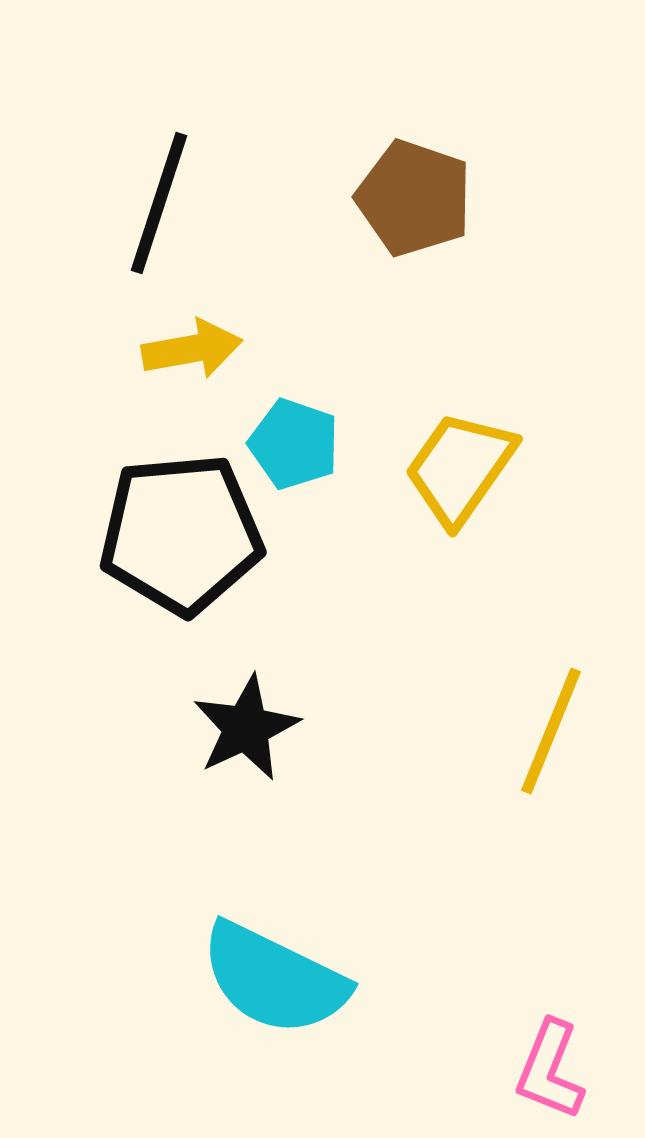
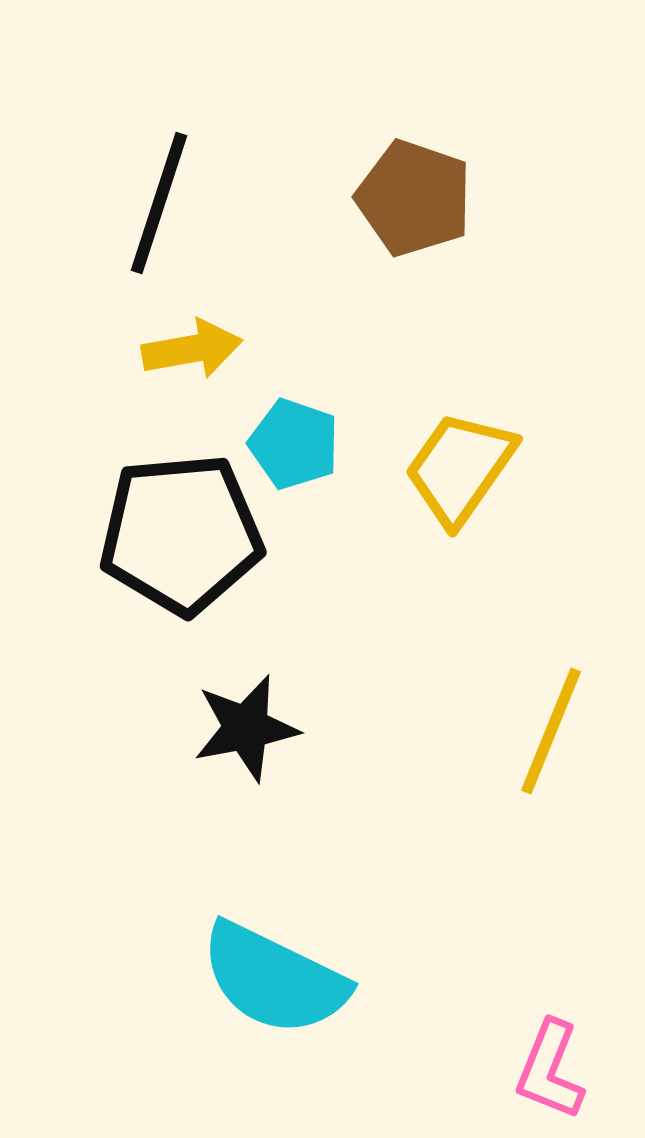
black star: rotated 14 degrees clockwise
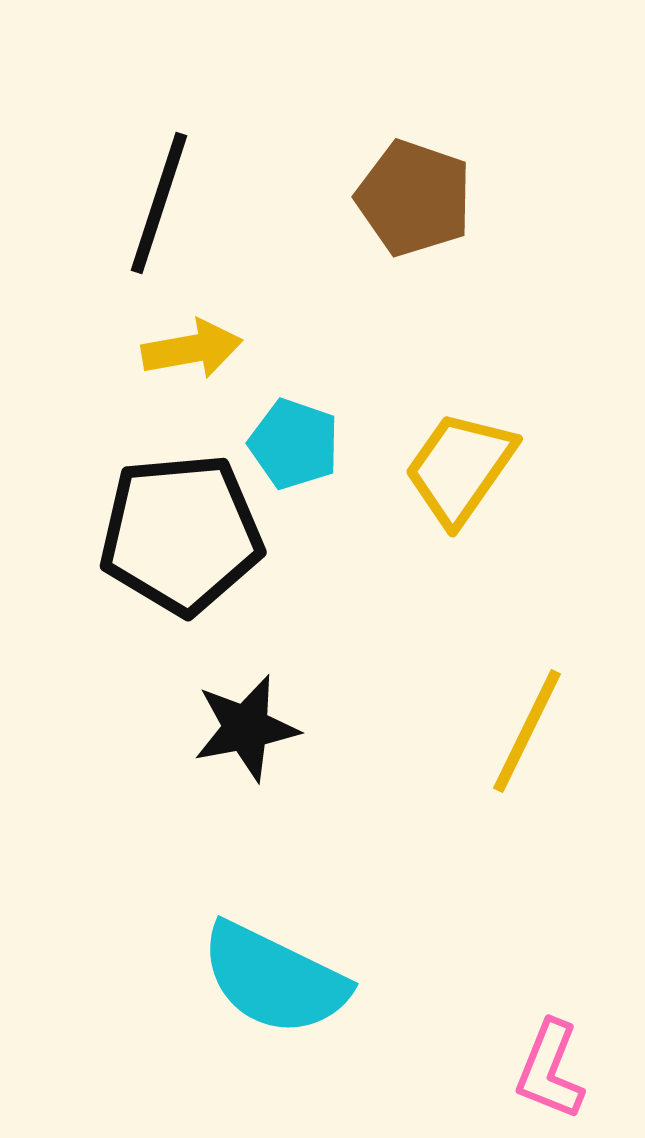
yellow line: moved 24 px left; rotated 4 degrees clockwise
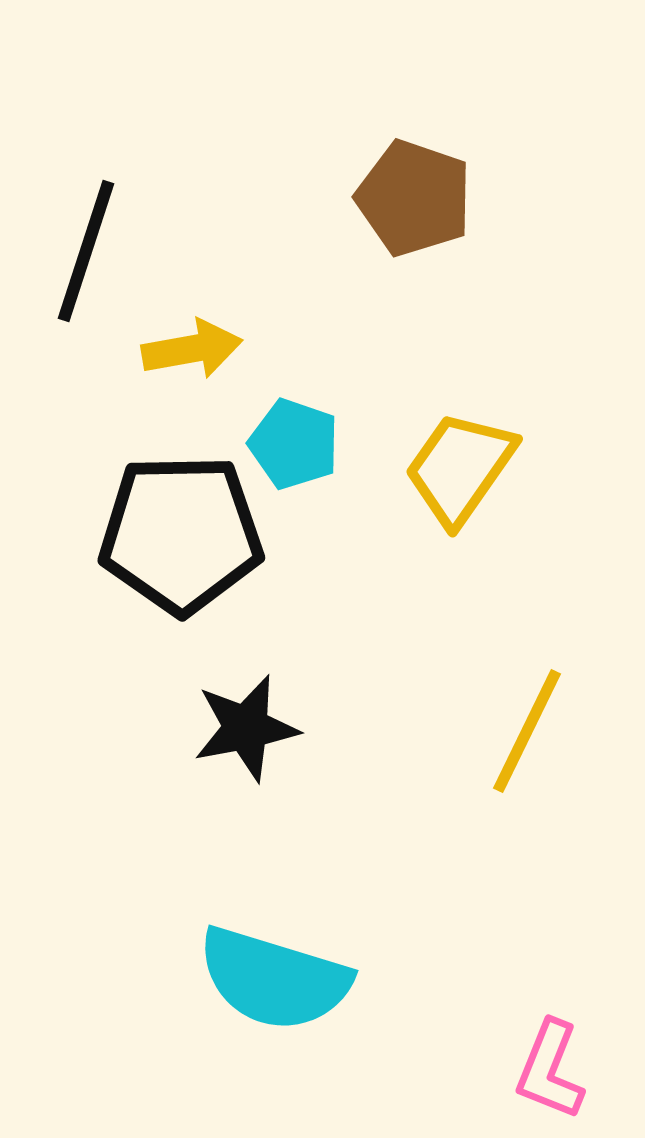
black line: moved 73 px left, 48 px down
black pentagon: rotated 4 degrees clockwise
cyan semicircle: rotated 9 degrees counterclockwise
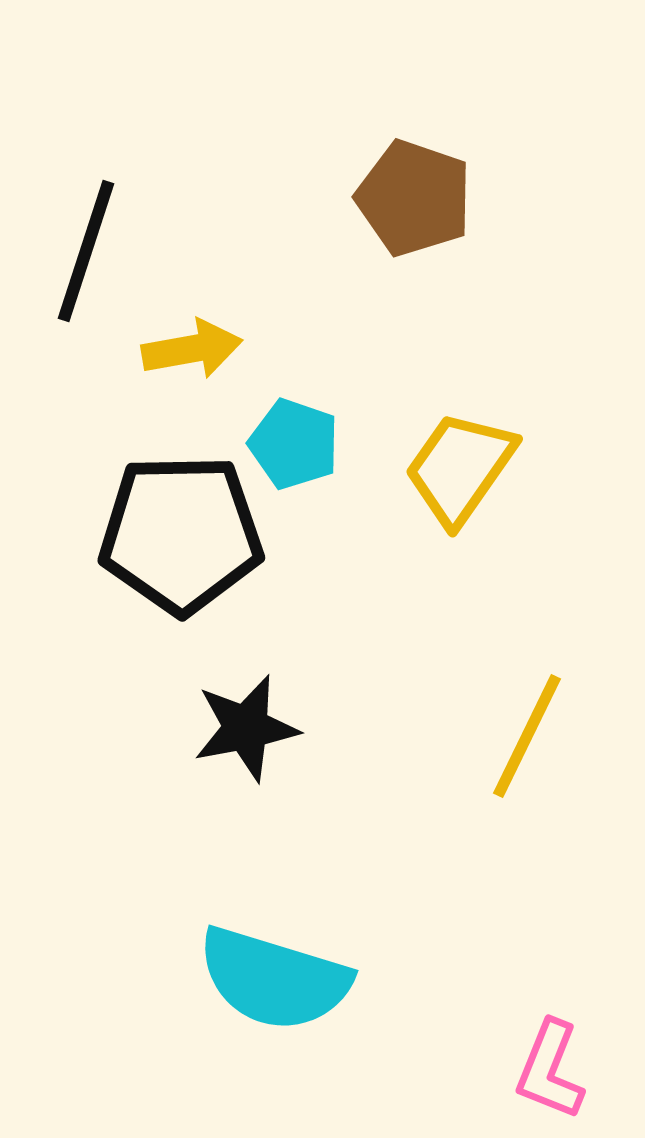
yellow line: moved 5 px down
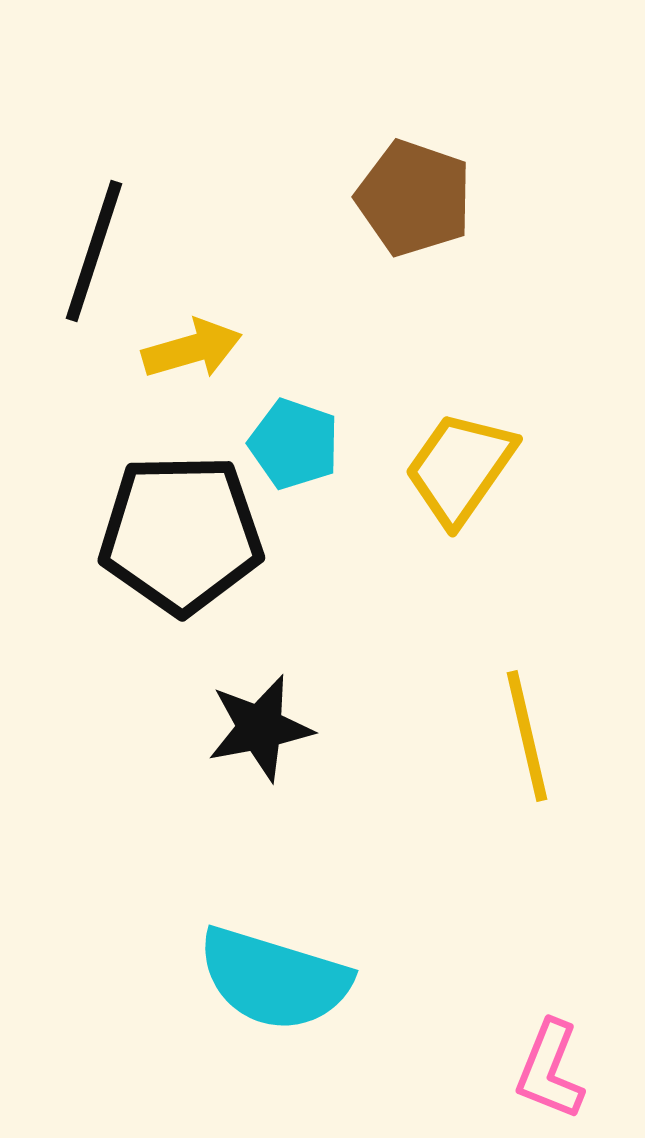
black line: moved 8 px right
yellow arrow: rotated 6 degrees counterclockwise
black star: moved 14 px right
yellow line: rotated 39 degrees counterclockwise
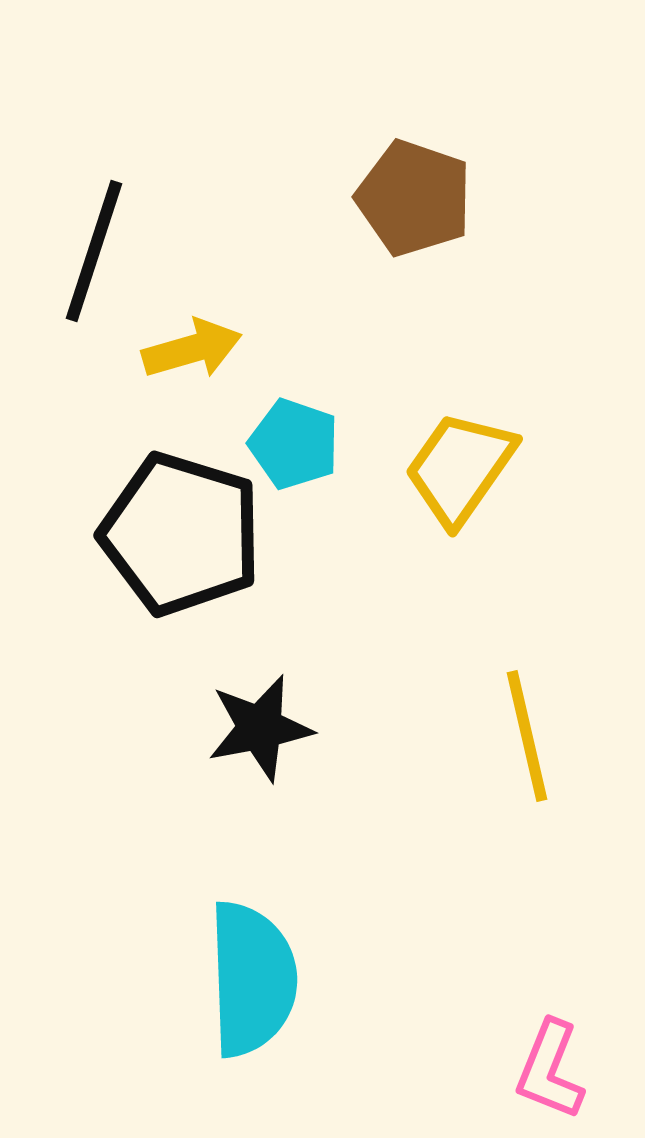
black pentagon: rotated 18 degrees clockwise
cyan semicircle: moved 22 px left; rotated 109 degrees counterclockwise
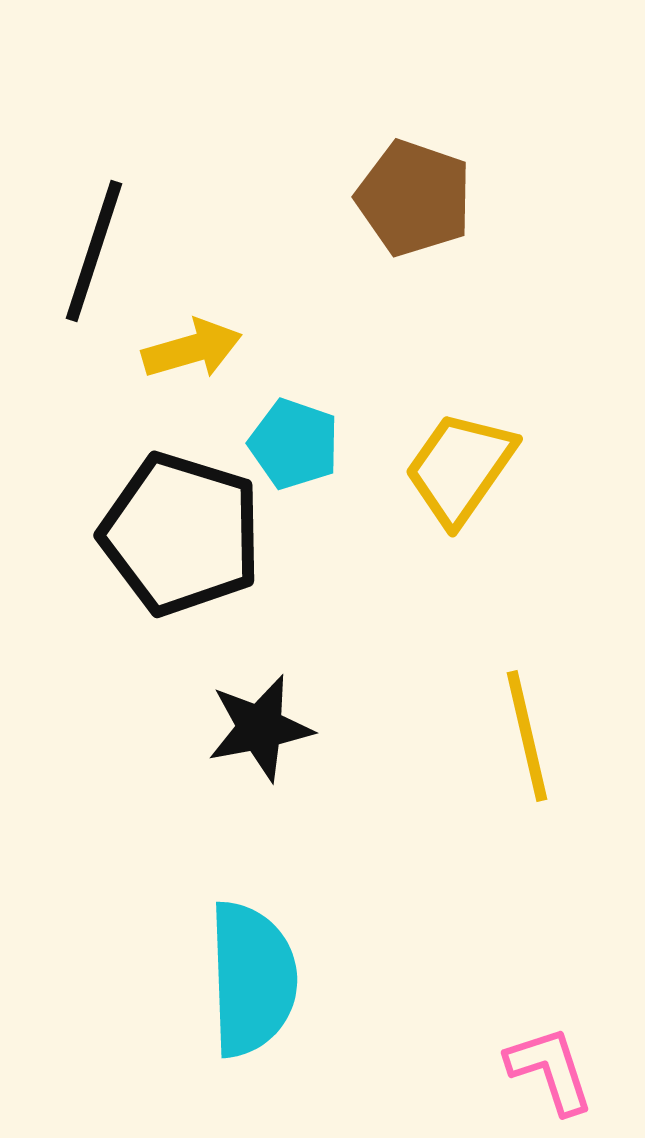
pink L-shape: rotated 140 degrees clockwise
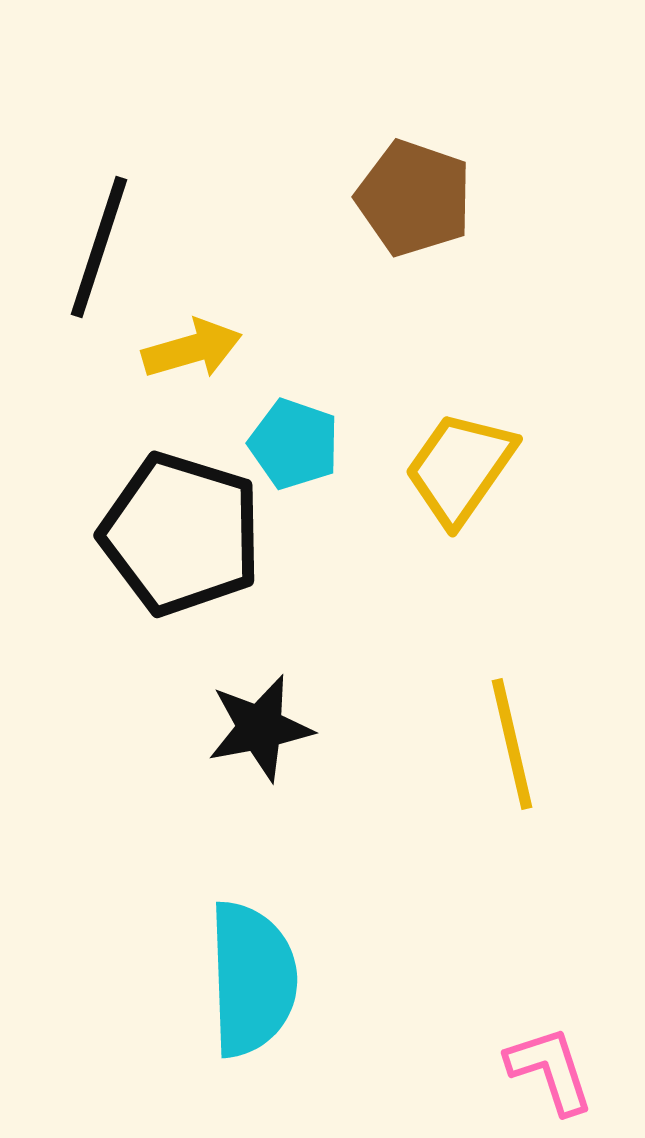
black line: moved 5 px right, 4 px up
yellow line: moved 15 px left, 8 px down
